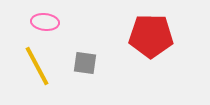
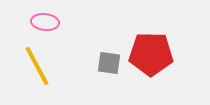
red pentagon: moved 18 px down
gray square: moved 24 px right
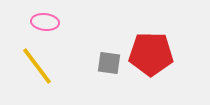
yellow line: rotated 9 degrees counterclockwise
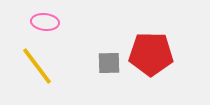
gray square: rotated 10 degrees counterclockwise
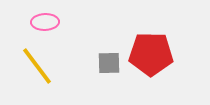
pink ellipse: rotated 8 degrees counterclockwise
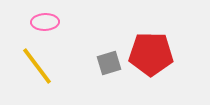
gray square: rotated 15 degrees counterclockwise
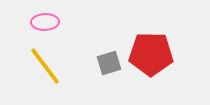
yellow line: moved 8 px right
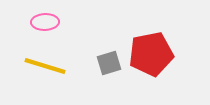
red pentagon: rotated 12 degrees counterclockwise
yellow line: rotated 36 degrees counterclockwise
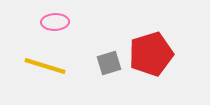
pink ellipse: moved 10 px right
red pentagon: rotated 6 degrees counterclockwise
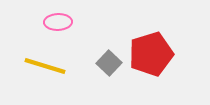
pink ellipse: moved 3 px right
gray square: rotated 30 degrees counterclockwise
